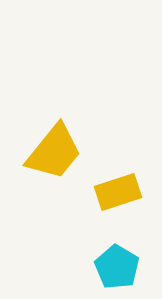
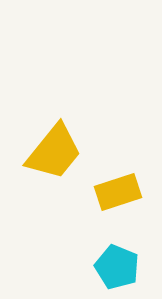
cyan pentagon: rotated 9 degrees counterclockwise
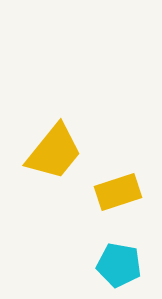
cyan pentagon: moved 2 px right, 2 px up; rotated 12 degrees counterclockwise
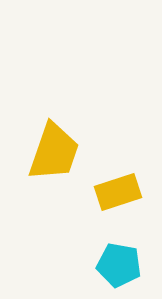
yellow trapezoid: rotated 20 degrees counterclockwise
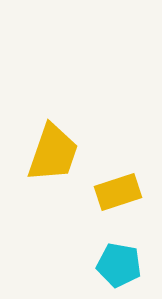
yellow trapezoid: moved 1 px left, 1 px down
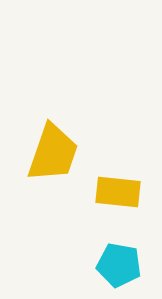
yellow rectangle: rotated 24 degrees clockwise
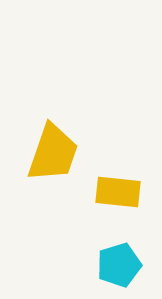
cyan pentagon: rotated 27 degrees counterclockwise
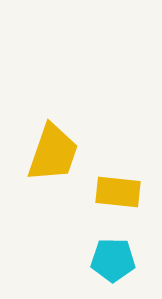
cyan pentagon: moved 6 px left, 5 px up; rotated 18 degrees clockwise
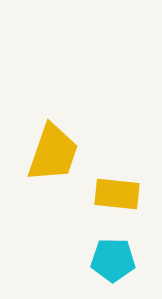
yellow rectangle: moved 1 px left, 2 px down
